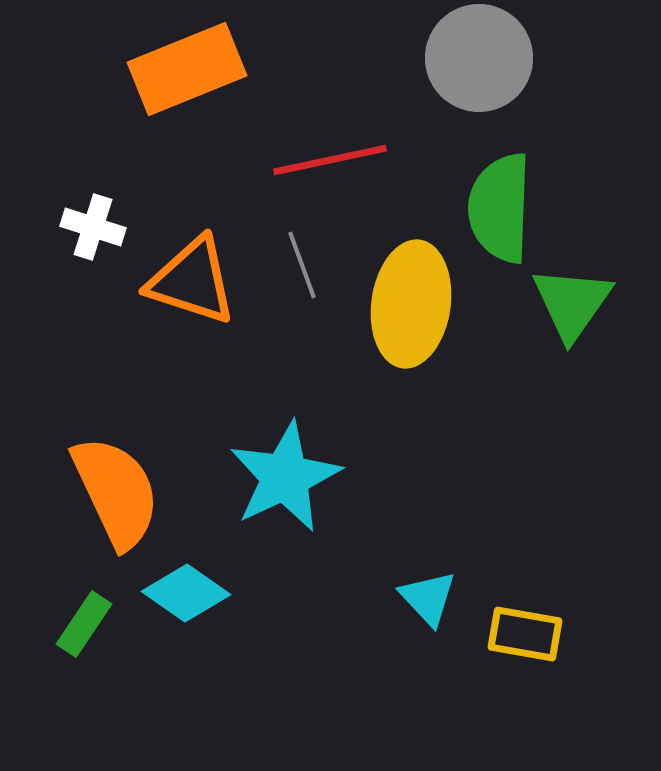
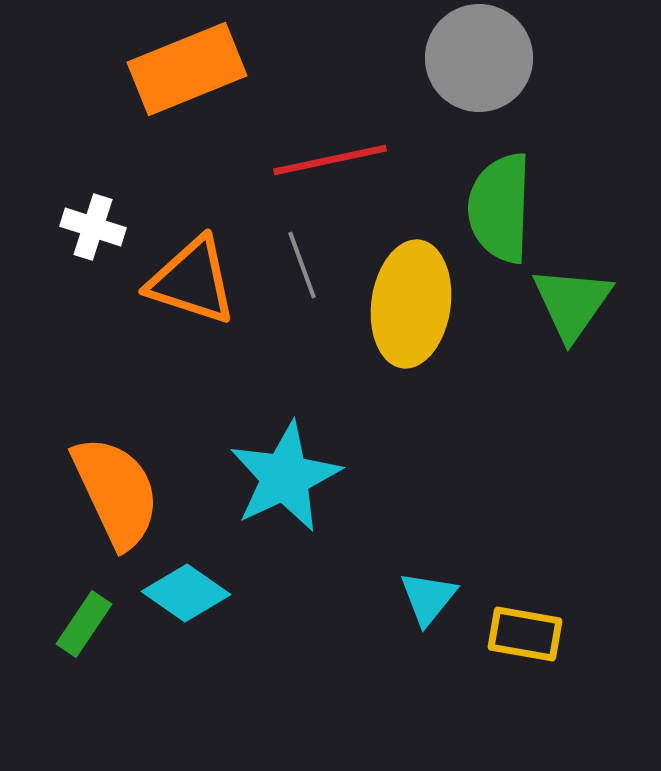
cyan triangle: rotated 22 degrees clockwise
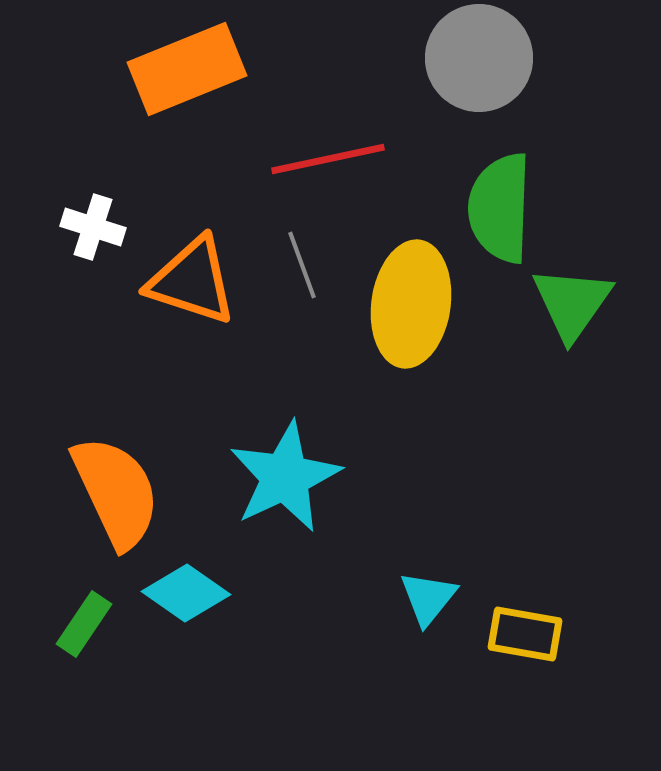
red line: moved 2 px left, 1 px up
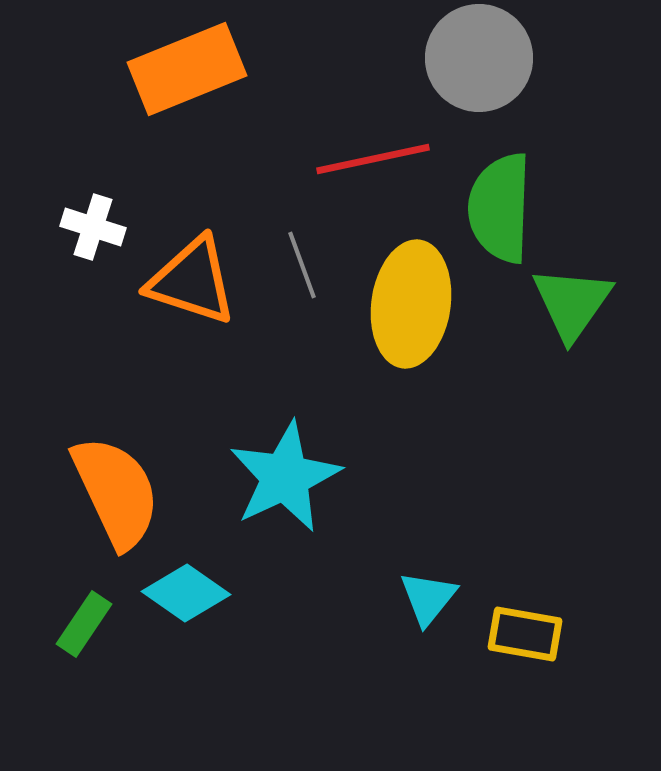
red line: moved 45 px right
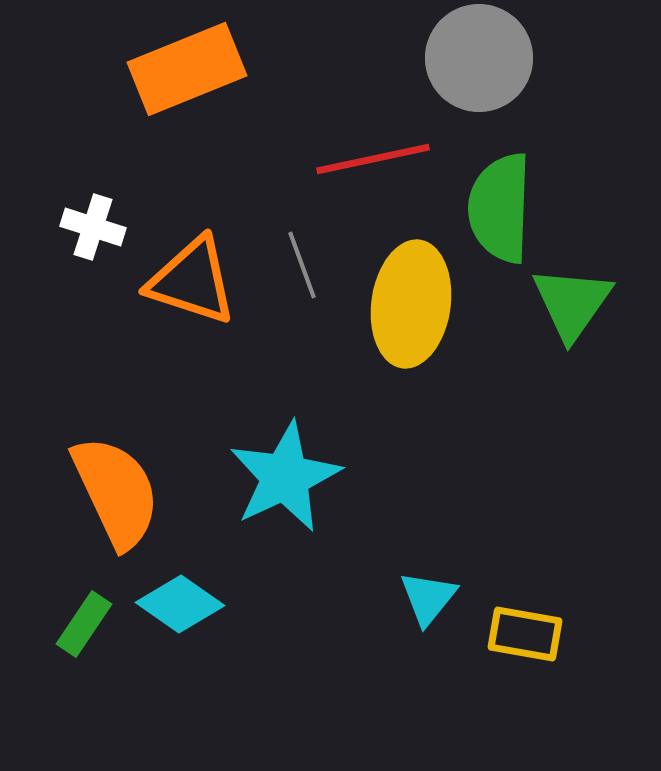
cyan diamond: moved 6 px left, 11 px down
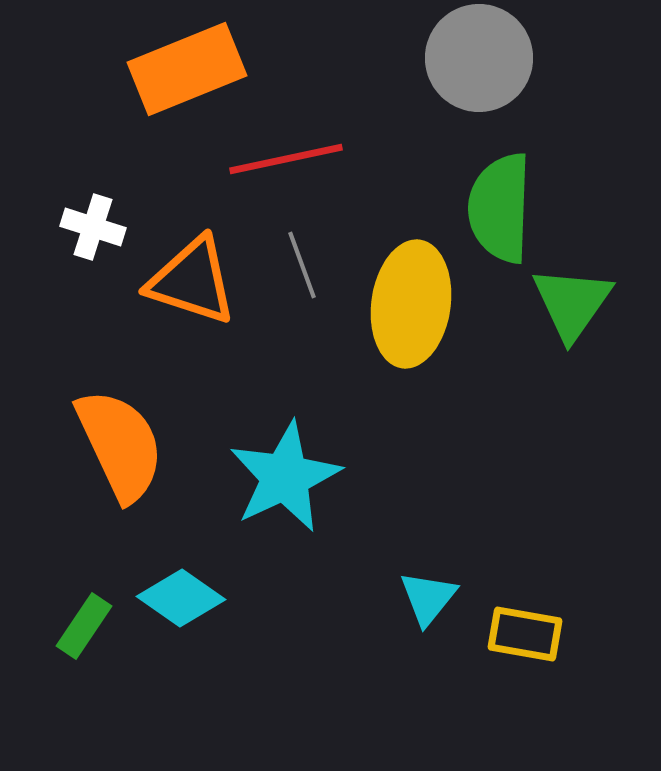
red line: moved 87 px left
orange semicircle: moved 4 px right, 47 px up
cyan diamond: moved 1 px right, 6 px up
green rectangle: moved 2 px down
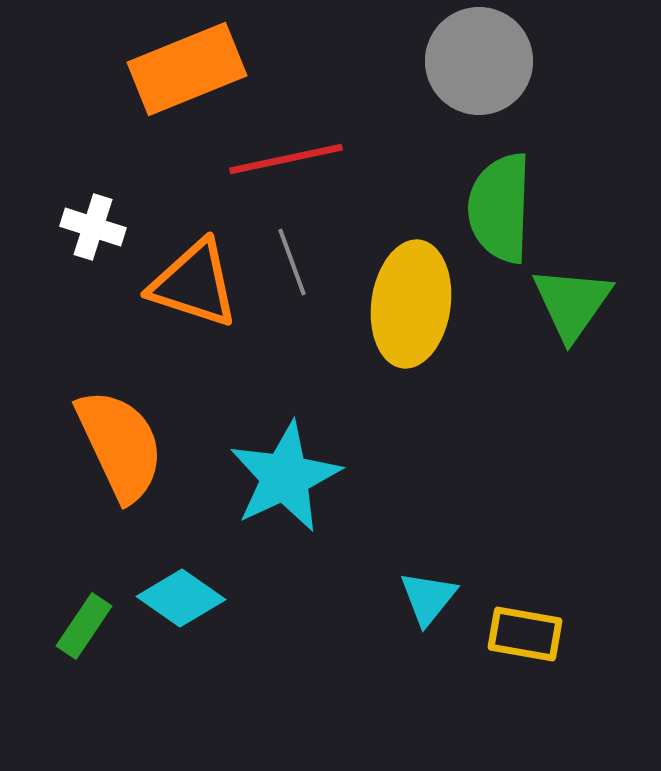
gray circle: moved 3 px down
gray line: moved 10 px left, 3 px up
orange triangle: moved 2 px right, 3 px down
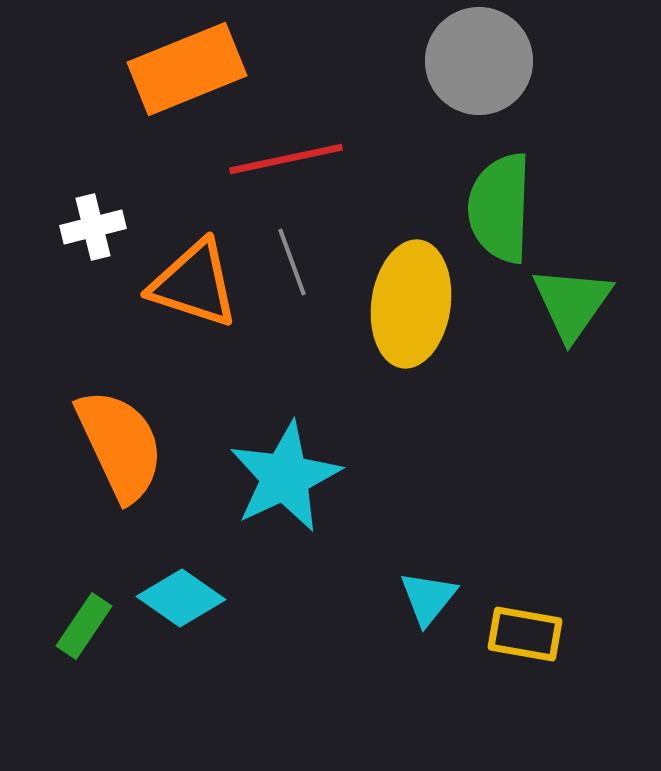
white cross: rotated 32 degrees counterclockwise
